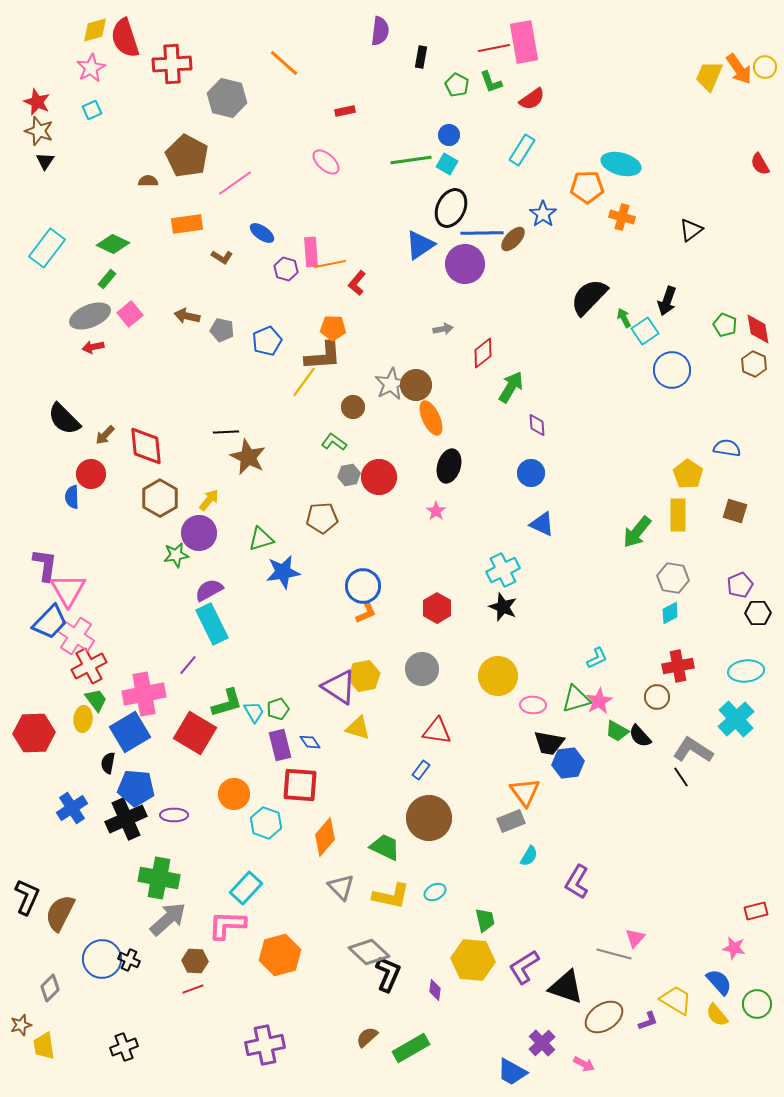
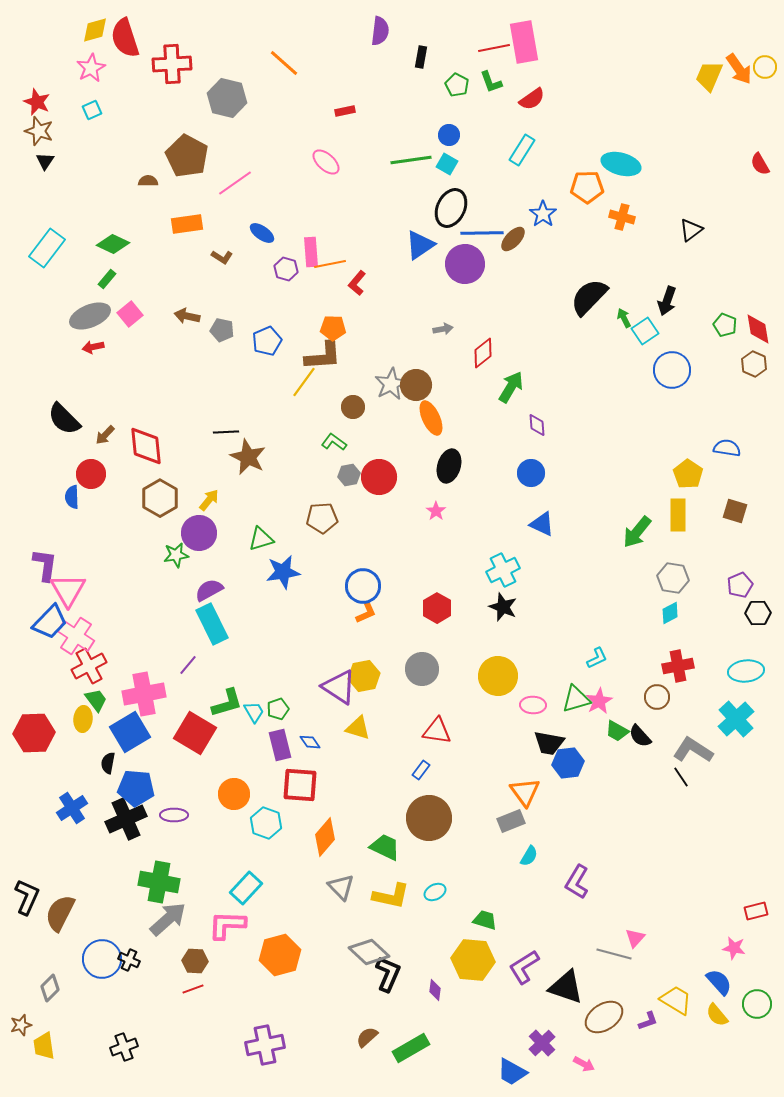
green cross at (159, 878): moved 4 px down
green trapezoid at (485, 920): rotated 60 degrees counterclockwise
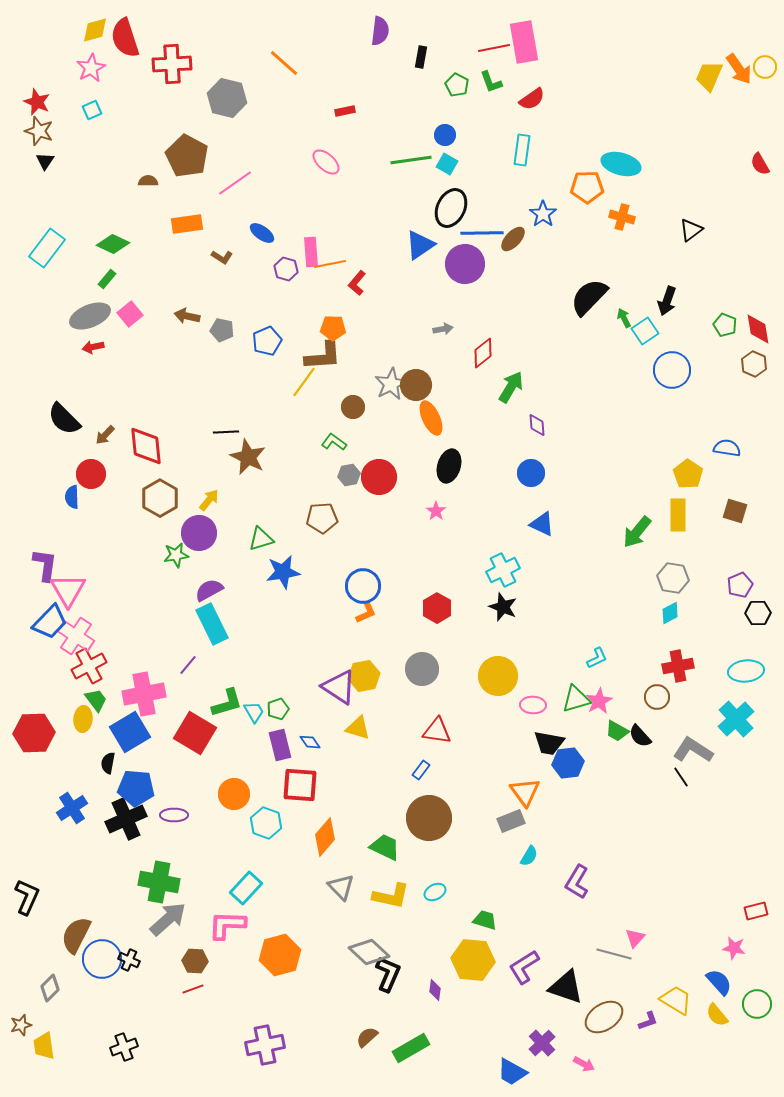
blue circle at (449, 135): moved 4 px left
cyan rectangle at (522, 150): rotated 24 degrees counterclockwise
brown semicircle at (60, 913): moved 16 px right, 22 px down
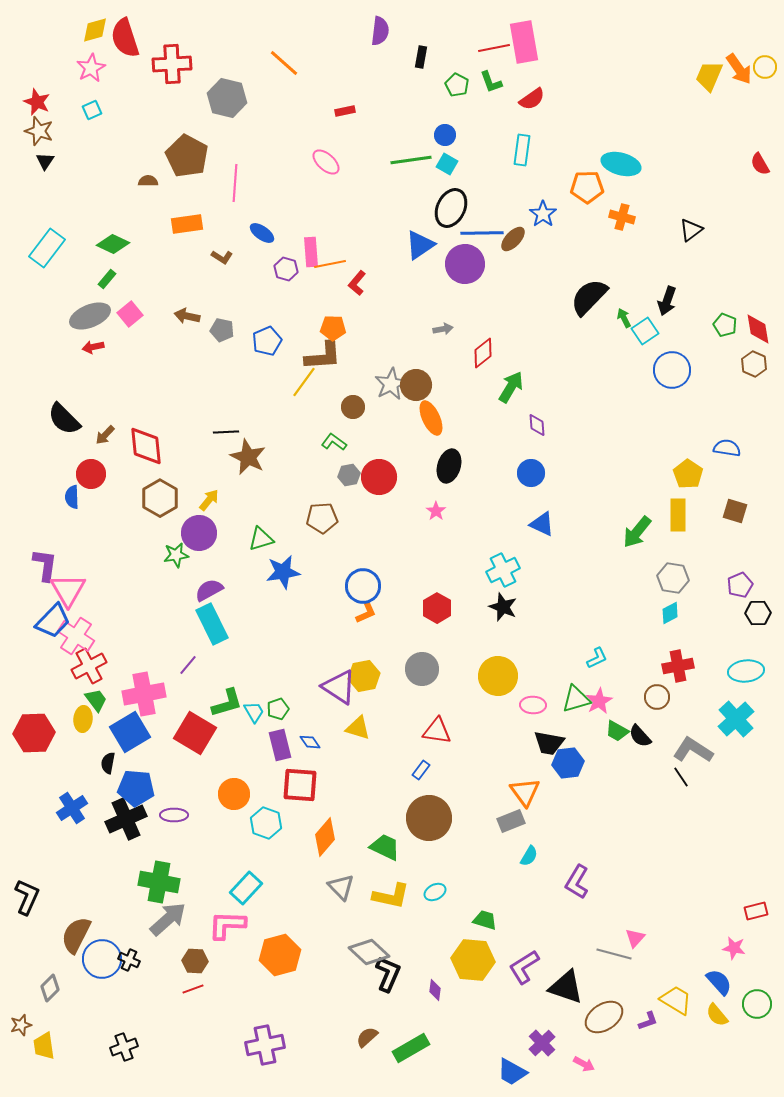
pink line at (235, 183): rotated 51 degrees counterclockwise
blue trapezoid at (50, 622): moved 3 px right, 1 px up
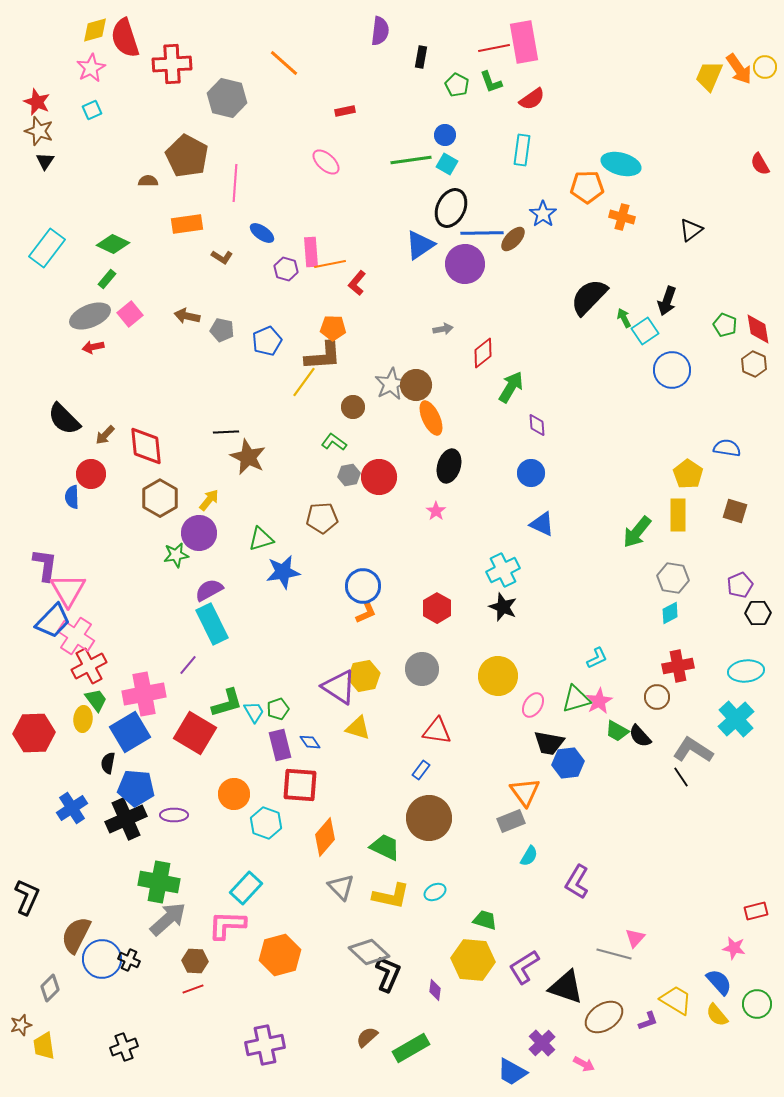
pink ellipse at (533, 705): rotated 60 degrees counterclockwise
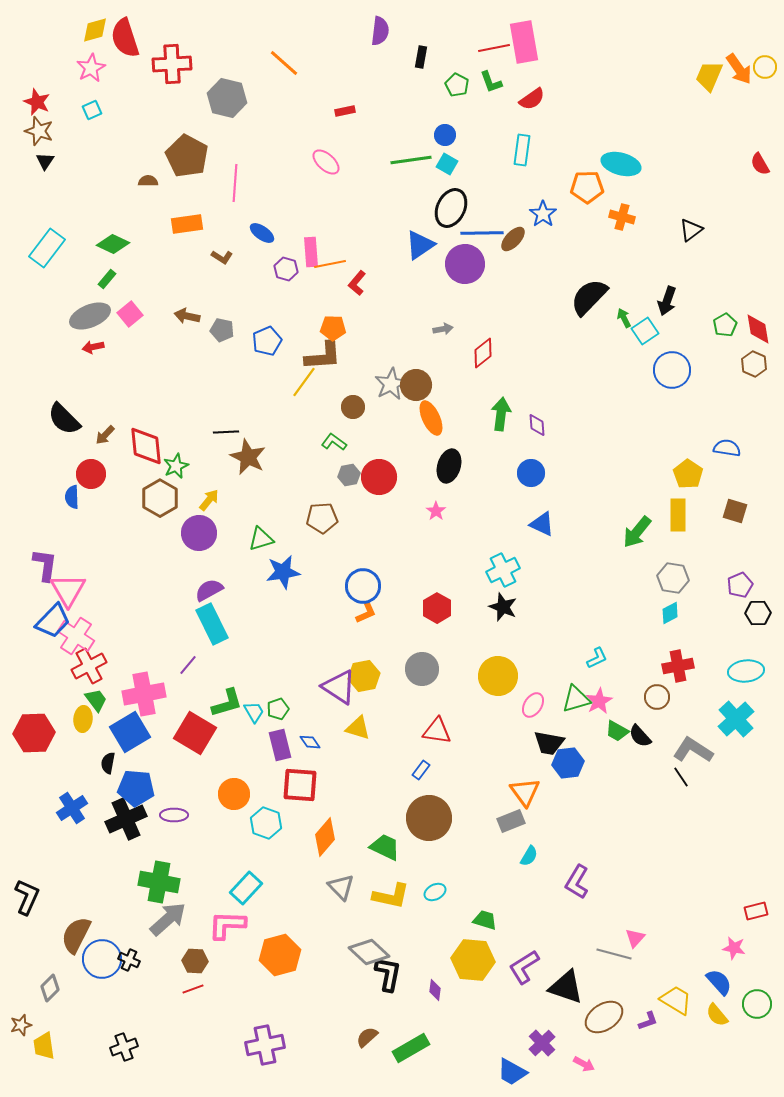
green pentagon at (725, 325): rotated 20 degrees clockwise
green arrow at (511, 387): moved 10 px left, 27 px down; rotated 24 degrees counterclockwise
green star at (176, 555): moved 89 px up; rotated 15 degrees counterclockwise
black L-shape at (388, 974): rotated 12 degrees counterclockwise
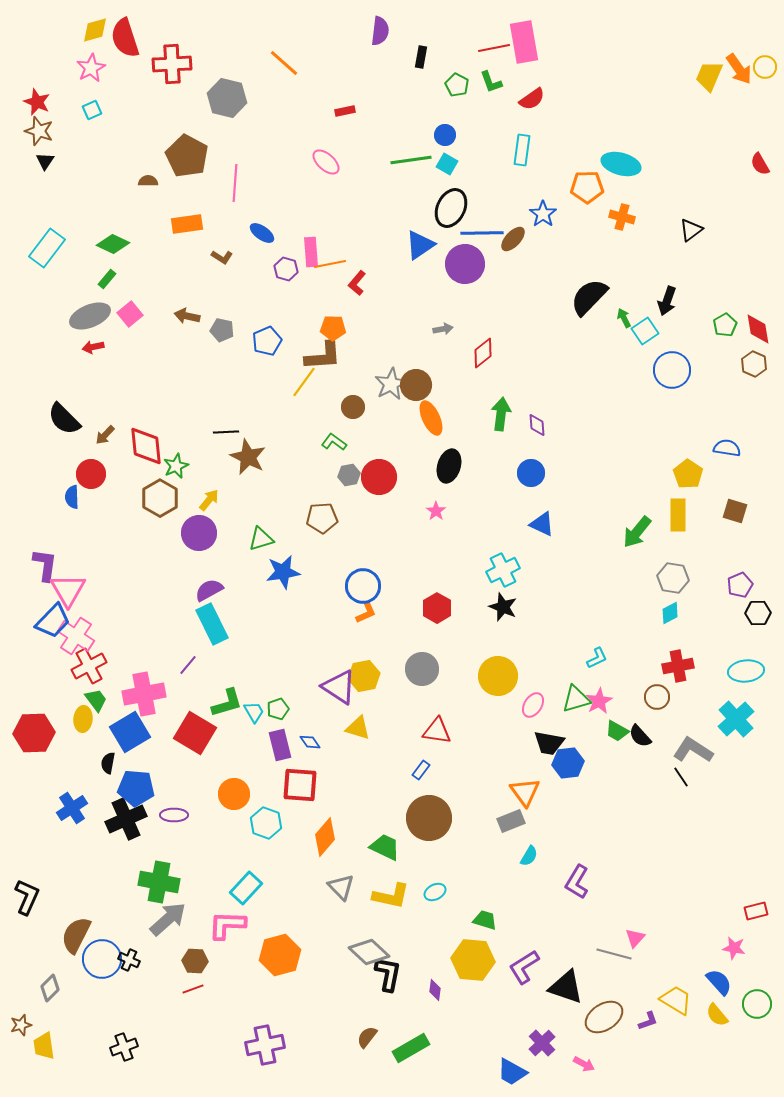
brown semicircle at (367, 1037): rotated 10 degrees counterclockwise
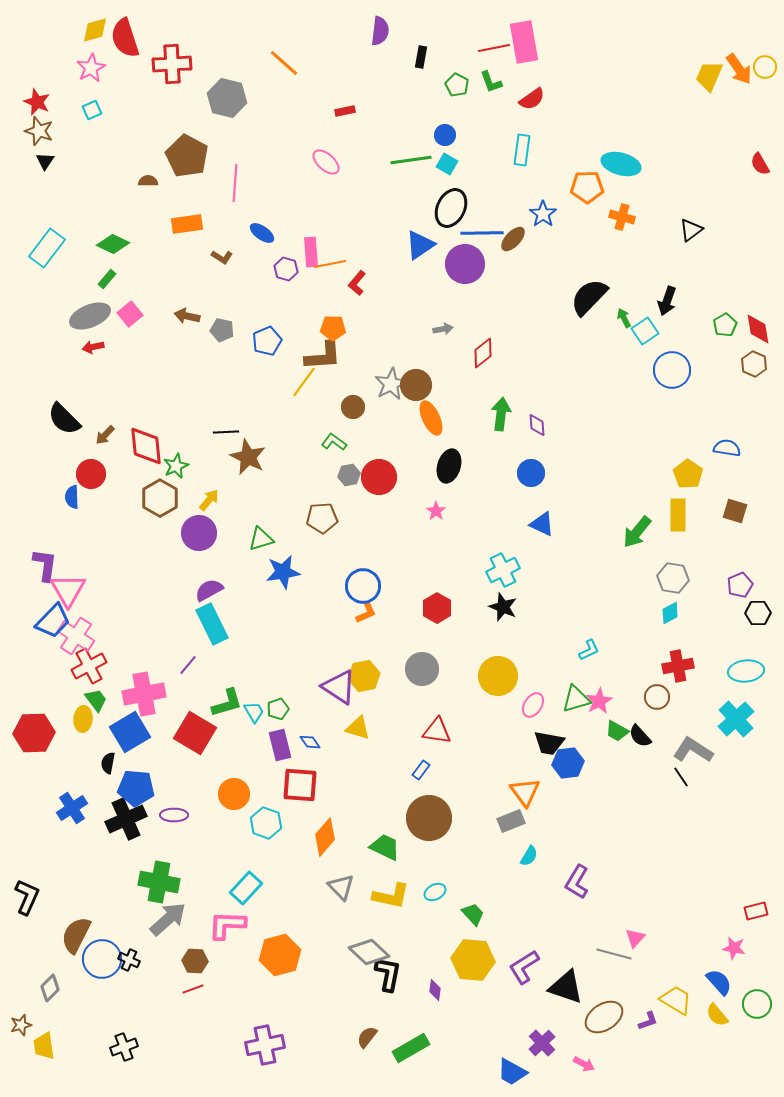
cyan L-shape at (597, 658): moved 8 px left, 8 px up
green trapezoid at (485, 920): moved 12 px left, 6 px up; rotated 30 degrees clockwise
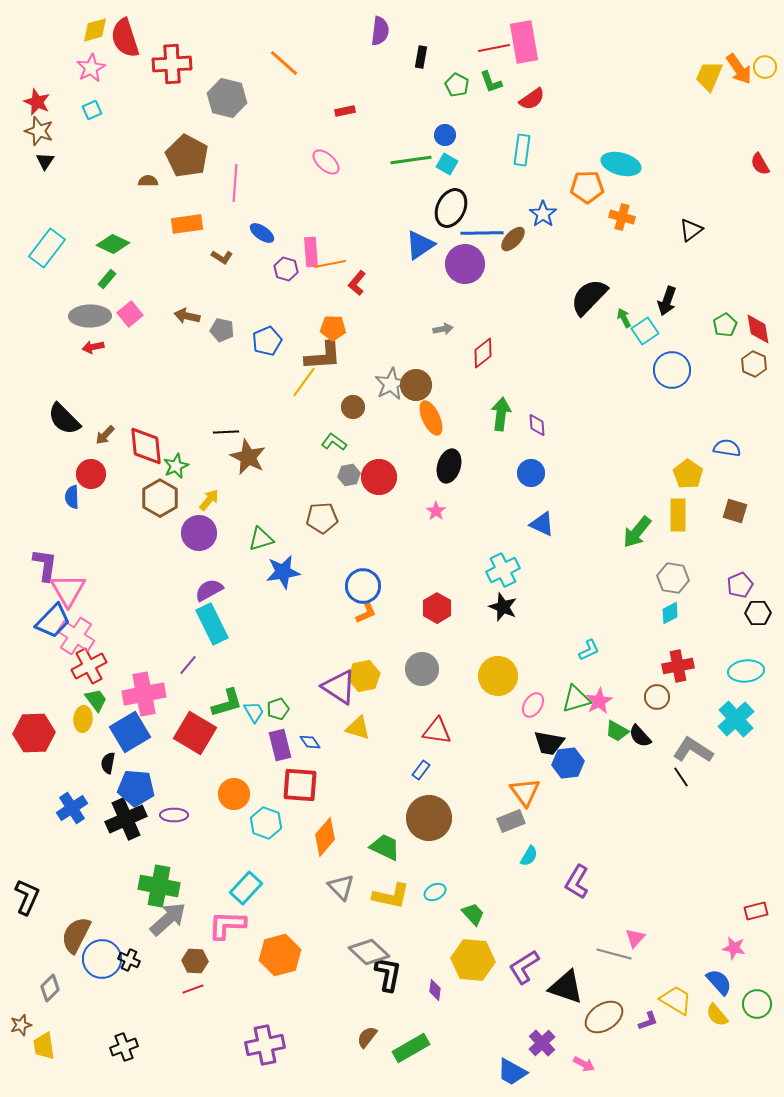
gray ellipse at (90, 316): rotated 21 degrees clockwise
green cross at (159, 882): moved 4 px down
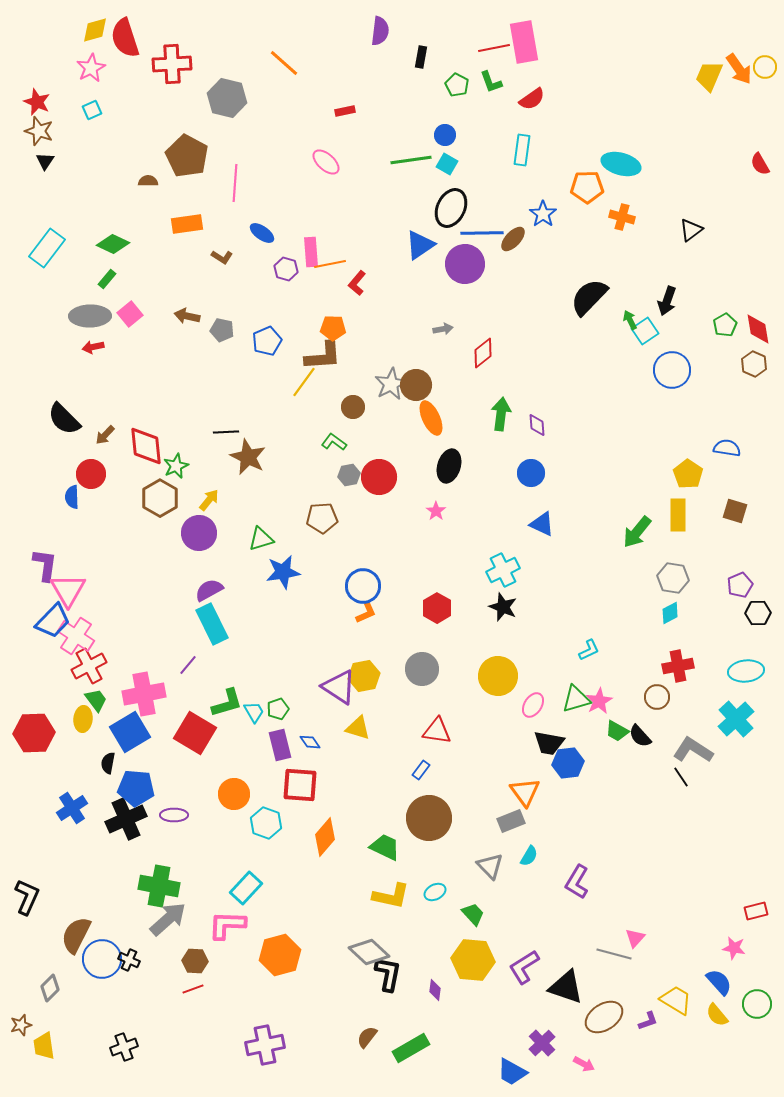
green arrow at (624, 318): moved 6 px right, 2 px down
gray triangle at (341, 887): moved 149 px right, 21 px up
